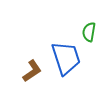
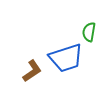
blue trapezoid: rotated 90 degrees clockwise
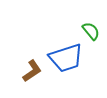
green semicircle: moved 2 px right, 1 px up; rotated 132 degrees clockwise
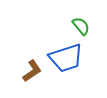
green semicircle: moved 10 px left, 5 px up
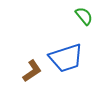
green semicircle: moved 3 px right, 10 px up
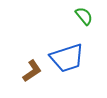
blue trapezoid: moved 1 px right
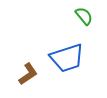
brown L-shape: moved 4 px left, 3 px down
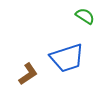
green semicircle: moved 1 px right; rotated 18 degrees counterclockwise
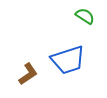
blue trapezoid: moved 1 px right, 2 px down
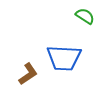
blue trapezoid: moved 4 px left, 2 px up; rotated 21 degrees clockwise
